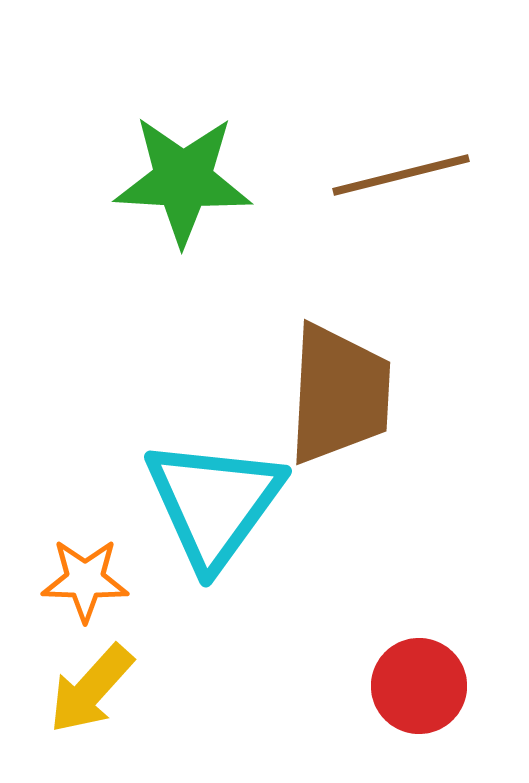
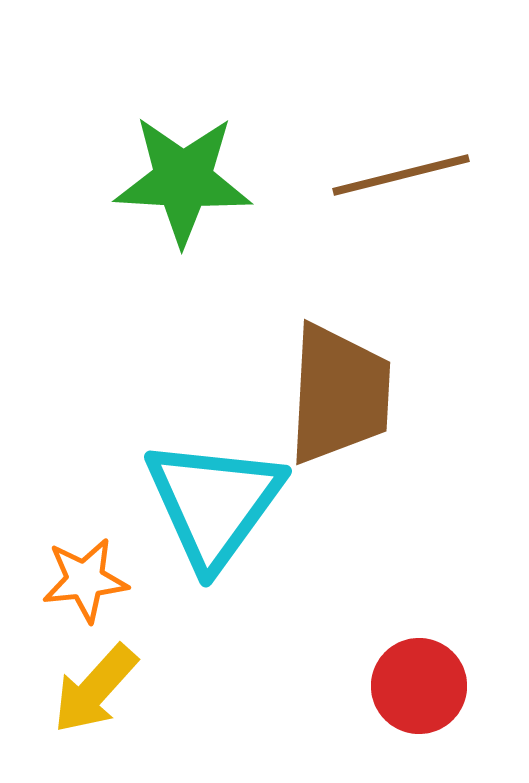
orange star: rotated 8 degrees counterclockwise
yellow arrow: moved 4 px right
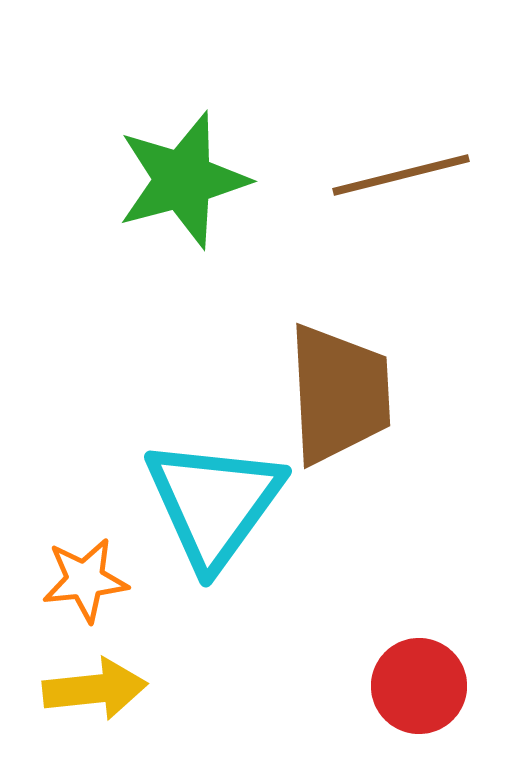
green star: rotated 18 degrees counterclockwise
brown trapezoid: rotated 6 degrees counterclockwise
yellow arrow: rotated 138 degrees counterclockwise
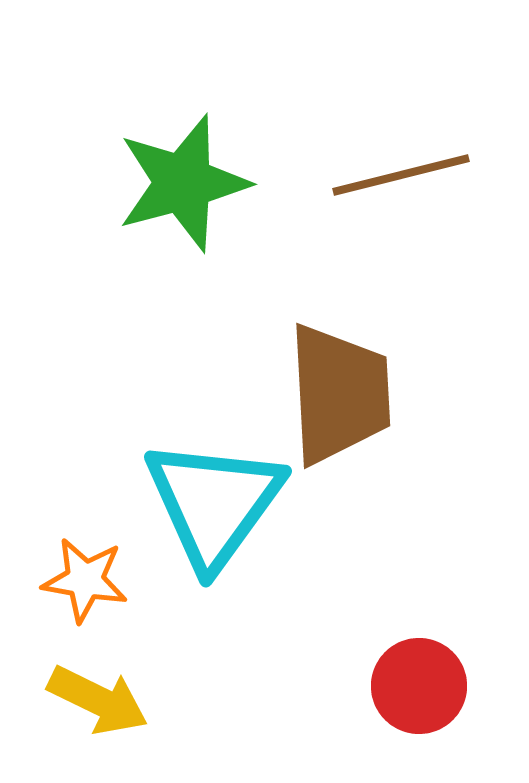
green star: moved 3 px down
orange star: rotated 16 degrees clockwise
yellow arrow: moved 3 px right, 11 px down; rotated 32 degrees clockwise
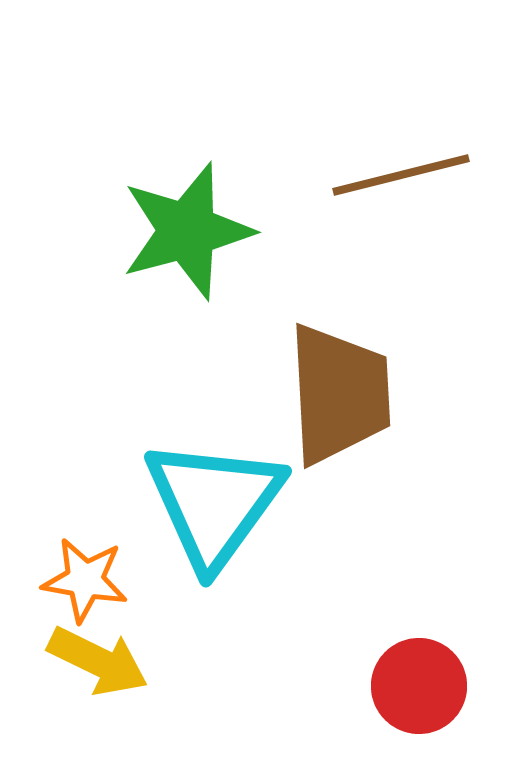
green star: moved 4 px right, 48 px down
yellow arrow: moved 39 px up
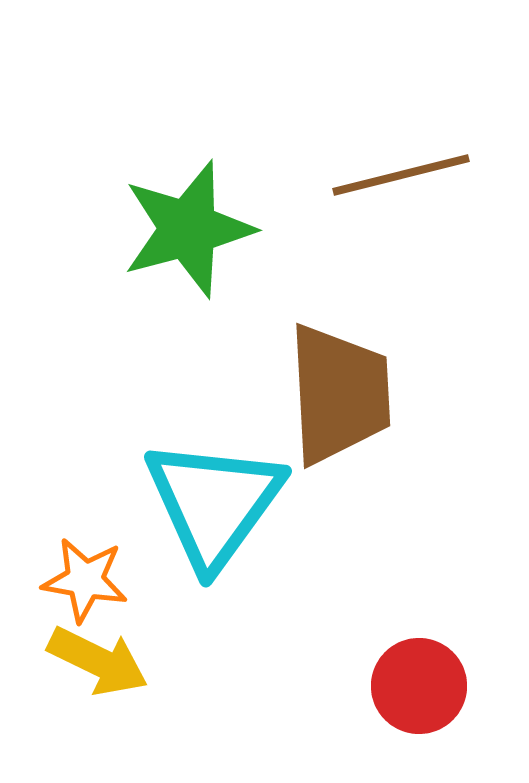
green star: moved 1 px right, 2 px up
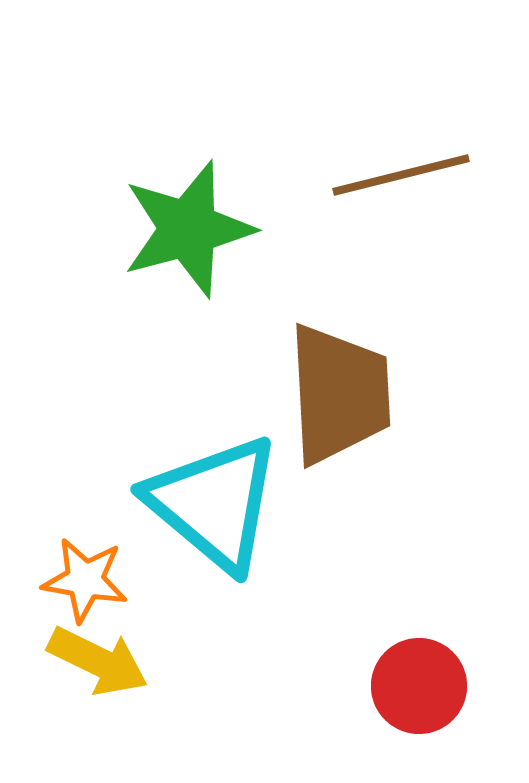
cyan triangle: rotated 26 degrees counterclockwise
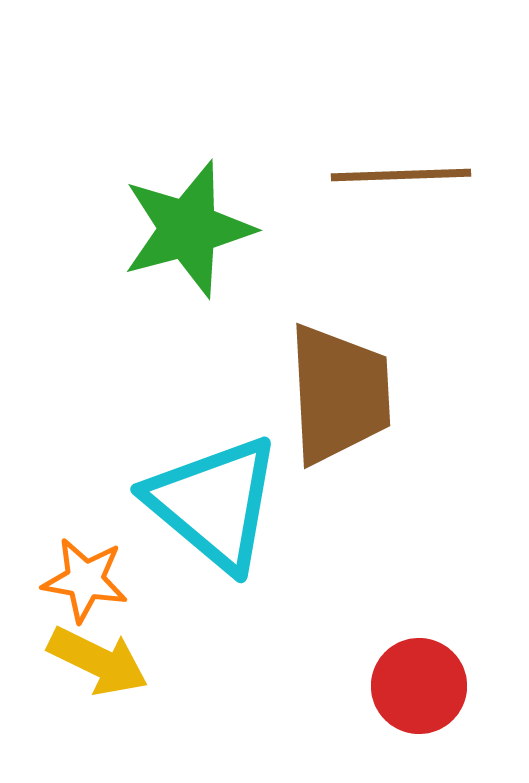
brown line: rotated 12 degrees clockwise
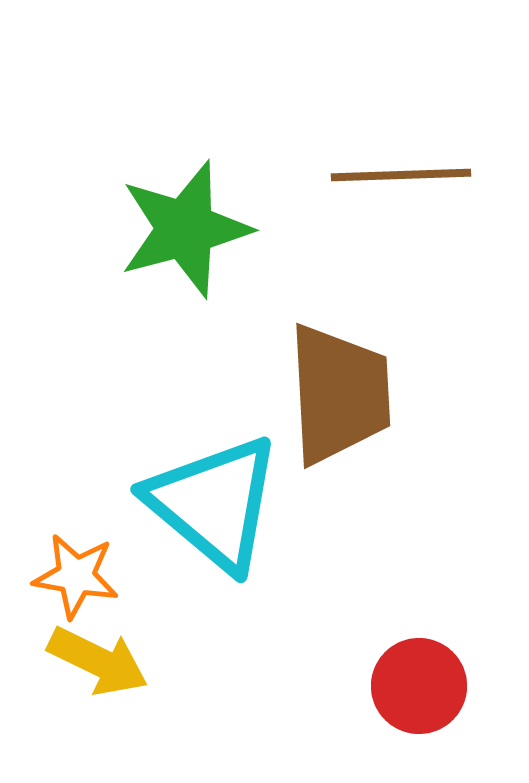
green star: moved 3 px left
orange star: moved 9 px left, 4 px up
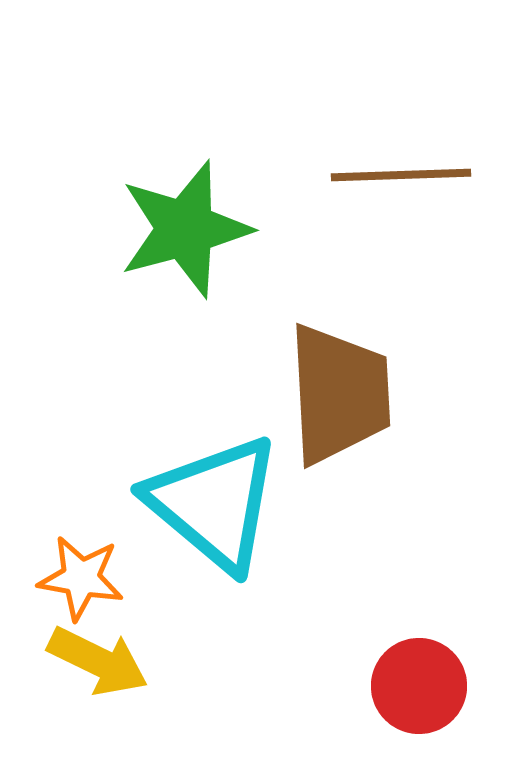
orange star: moved 5 px right, 2 px down
